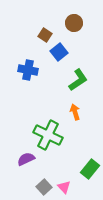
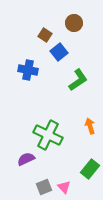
orange arrow: moved 15 px right, 14 px down
gray square: rotated 21 degrees clockwise
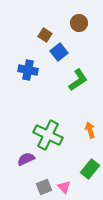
brown circle: moved 5 px right
orange arrow: moved 4 px down
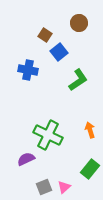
pink triangle: rotated 32 degrees clockwise
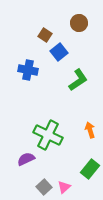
gray square: rotated 21 degrees counterclockwise
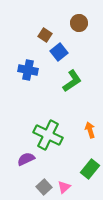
green L-shape: moved 6 px left, 1 px down
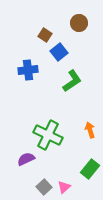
blue cross: rotated 18 degrees counterclockwise
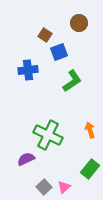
blue square: rotated 18 degrees clockwise
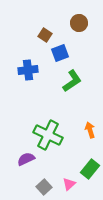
blue square: moved 1 px right, 1 px down
pink triangle: moved 5 px right, 3 px up
